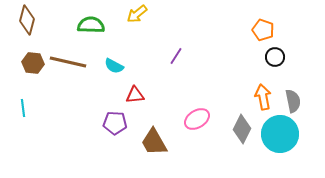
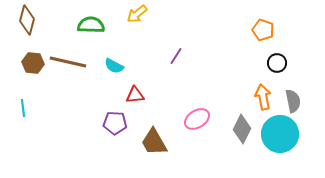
black circle: moved 2 px right, 6 px down
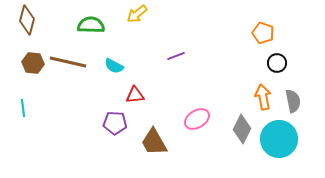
orange pentagon: moved 3 px down
purple line: rotated 36 degrees clockwise
cyan circle: moved 1 px left, 5 px down
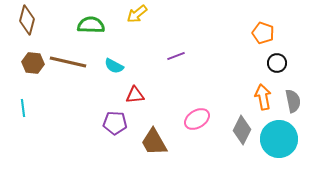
gray diamond: moved 1 px down
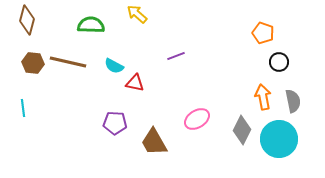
yellow arrow: rotated 80 degrees clockwise
black circle: moved 2 px right, 1 px up
red triangle: moved 12 px up; rotated 18 degrees clockwise
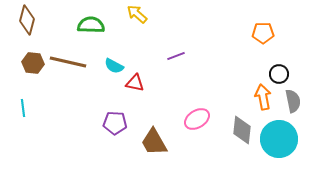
orange pentagon: rotated 20 degrees counterclockwise
black circle: moved 12 px down
gray diamond: rotated 20 degrees counterclockwise
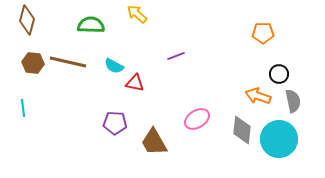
orange arrow: moved 5 px left, 1 px up; rotated 60 degrees counterclockwise
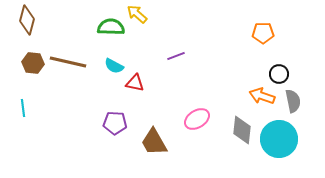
green semicircle: moved 20 px right, 2 px down
orange arrow: moved 4 px right
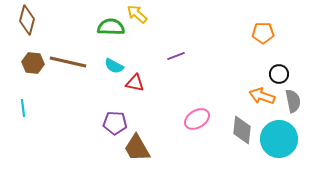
brown trapezoid: moved 17 px left, 6 px down
